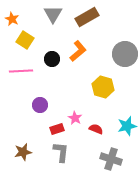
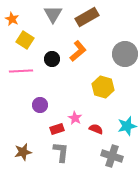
gray cross: moved 1 px right, 3 px up
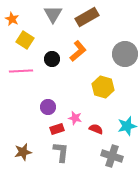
purple circle: moved 8 px right, 2 px down
pink star: rotated 16 degrees counterclockwise
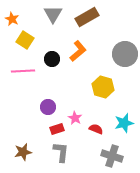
pink line: moved 2 px right
pink star: rotated 16 degrees clockwise
cyan star: moved 3 px left, 3 px up
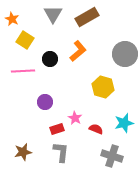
black circle: moved 2 px left
purple circle: moved 3 px left, 5 px up
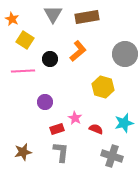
brown rectangle: rotated 20 degrees clockwise
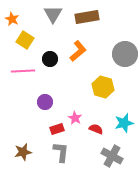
gray cross: rotated 10 degrees clockwise
